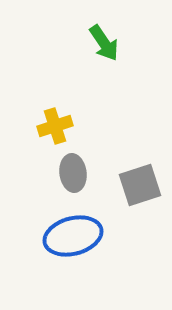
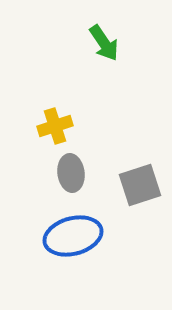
gray ellipse: moved 2 px left
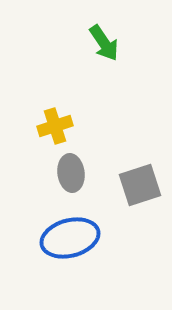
blue ellipse: moved 3 px left, 2 px down
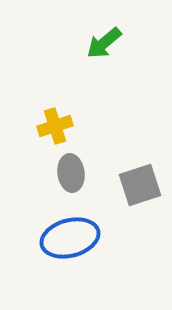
green arrow: rotated 84 degrees clockwise
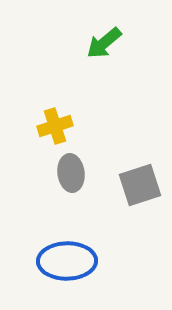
blue ellipse: moved 3 px left, 23 px down; rotated 14 degrees clockwise
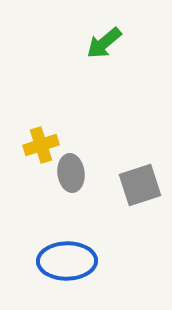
yellow cross: moved 14 px left, 19 px down
